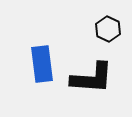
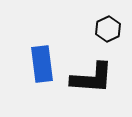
black hexagon: rotated 10 degrees clockwise
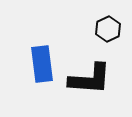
black L-shape: moved 2 px left, 1 px down
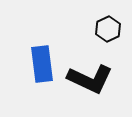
black L-shape: rotated 21 degrees clockwise
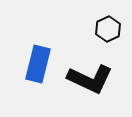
blue rectangle: moved 4 px left; rotated 21 degrees clockwise
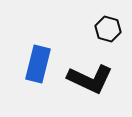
black hexagon: rotated 20 degrees counterclockwise
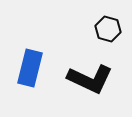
blue rectangle: moved 8 px left, 4 px down
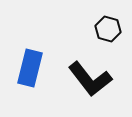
black L-shape: rotated 27 degrees clockwise
